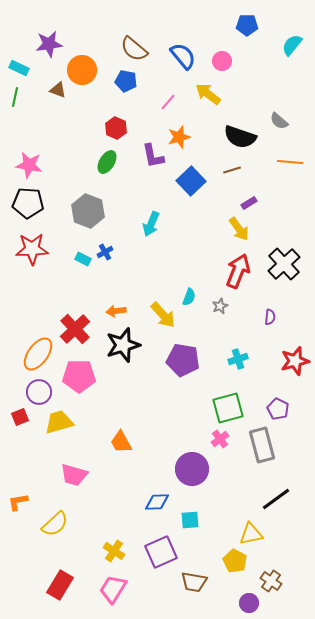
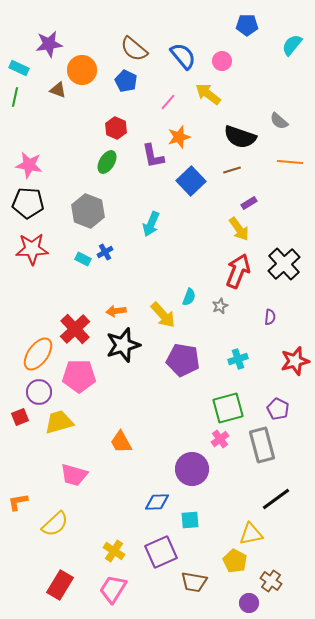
blue pentagon at (126, 81): rotated 15 degrees clockwise
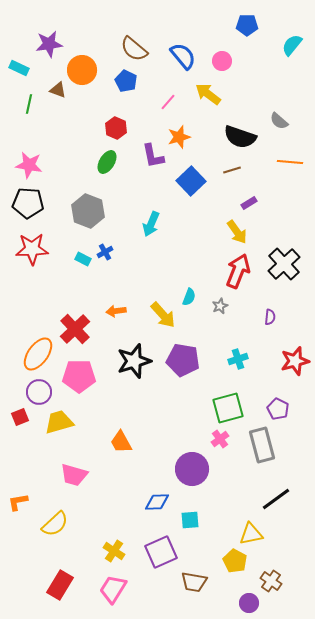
green line at (15, 97): moved 14 px right, 7 px down
yellow arrow at (239, 229): moved 2 px left, 3 px down
black star at (123, 345): moved 11 px right, 16 px down
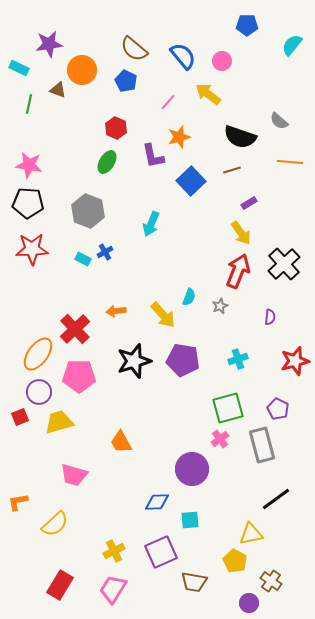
yellow arrow at (237, 232): moved 4 px right, 1 px down
yellow cross at (114, 551): rotated 30 degrees clockwise
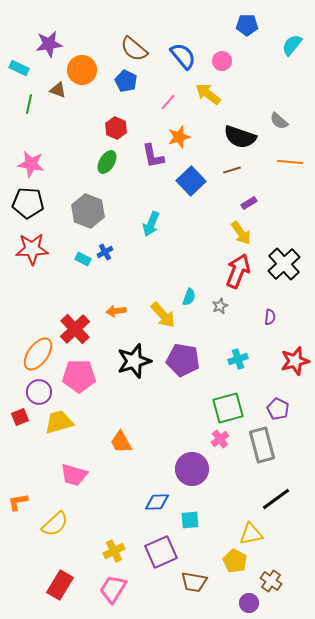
pink star at (29, 165): moved 2 px right, 1 px up
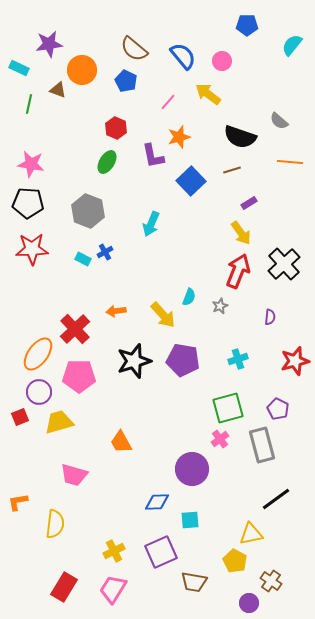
yellow semicircle at (55, 524): rotated 40 degrees counterclockwise
red rectangle at (60, 585): moved 4 px right, 2 px down
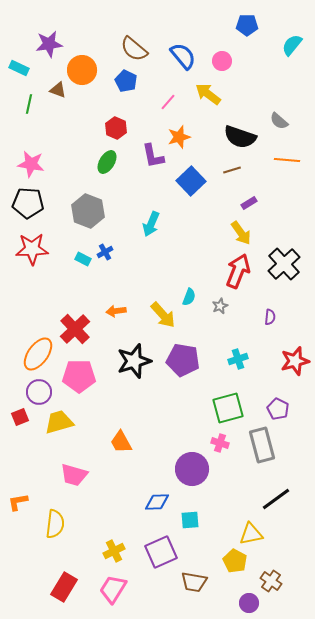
orange line at (290, 162): moved 3 px left, 2 px up
pink cross at (220, 439): moved 4 px down; rotated 36 degrees counterclockwise
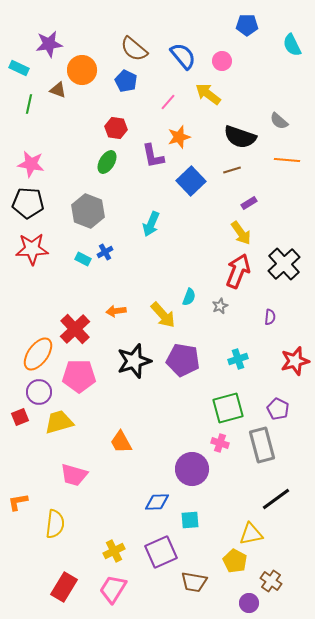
cyan semicircle at (292, 45): rotated 65 degrees counterclockwise
red hexagon at (116, 128): rotated 15 degrees counterclockwise
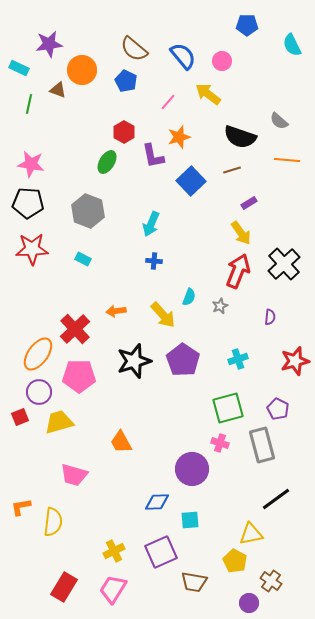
red hexagon at (116, 128): moved 8 px right, 4 px down; rotated 20 degrees clockwise
blue cross at (105, 252): moved 49 px right, 9 px down; rotated 35 degrees clockwise
purple pentagon at (183, 360): rotated 24 degrees clockwise
orange L-shape at (18, 502): moved 3 px right, 5 px down
yellow semicircle at (55, 524): moved 2 px left, 2 px up
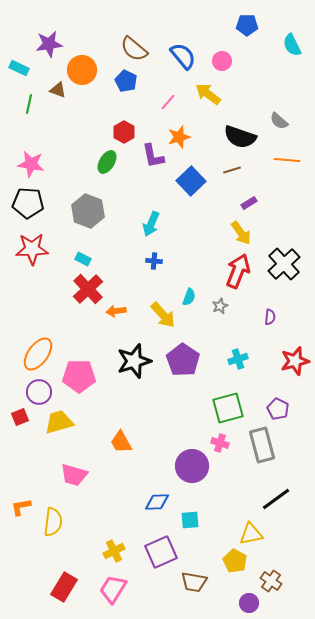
red cross at (75, 329): moved 13 px right, 40 px up
purple circle at (192, 469): moved 3 px up
